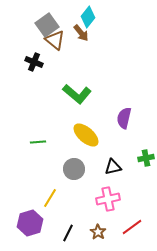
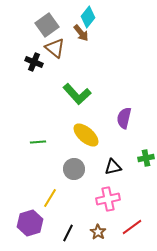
brown triangle: moved 8 px down
green L-shape: rotated 8 degrees clockwise
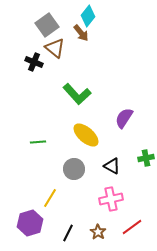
cyan diamond: moved 1 px up
purple semicircle: rotated 20 degrees clockwise
black triangle: moved 1 px left, 1 px up; rotated 42 degrees clockwise
pink cross: moved 3 px right
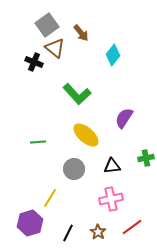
cyan diamond: moved 25 px right, 39 px down
black triangle: rotated 36 degrees counterclockwise
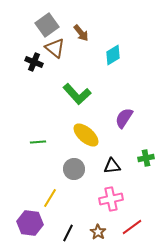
cyan diamond: rotated 20 degrees clockwise
purple hexagon: rotated 25 degrees clockwise
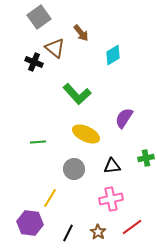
gray square: moved 8 px left, 8 px up
yellow ellipse: moved 1 px up; rotated 16 degrees counterclockwise
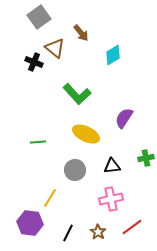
gray circle: moved 1 px right, 1 px down
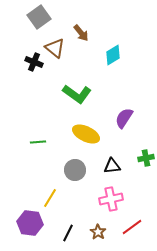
green L-shape: rotated 12 degrees counterclockwise
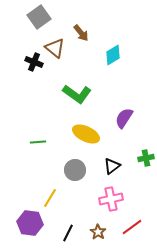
black triangle: rotated 30 degrees counterclockwise
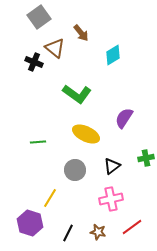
purple hexagon: rotated 10 degrees clockwise
brown star: rotated 21 degrees counterclockwise
